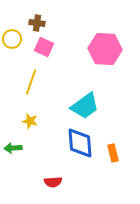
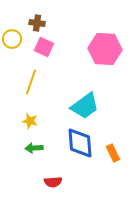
green arrow: moved 21 px right
orange rectangle: rotated 12 degrees counterclockwise
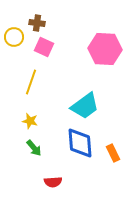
yellow circle: moved 2 px right, 2 px up
green arrow: rotated 126 degrees counterclockwise
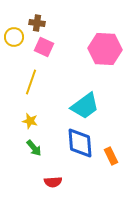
orange rectangle: moved 2 px left, 3 px down
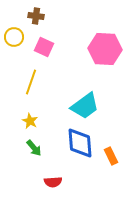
brown cross: moved 1 px left, 7 px up
yellow star: rotated 14 degrees clockwise
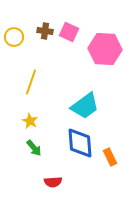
brown cross: moved 9 px right, 15 px down
pink square: moved 25 px right, 15 px up
orange rectangle: moved 1 px left, 1 px down
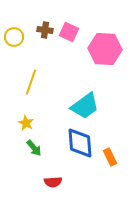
brown cross: moved 1 px up
yellow star: moved 4 px left, 2 px down
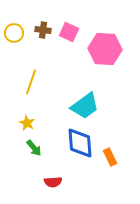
brown cross: moved 2 px left
yellow circle: moved 4 px up
yellow star: moved 1 px right
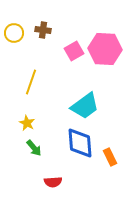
pink square: moved 5 px right, 19 px down; rotated 36 degrees clockwise
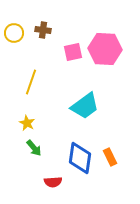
pink square: moved 1 px left, 1 px down; rotated 18 degrees clockwise
blue diamond: moved 15 px down; rotated 12 degrees clockwise
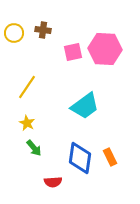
yellow line: moved 4 px left, 5 px down; rotated 15 degrees clockwise
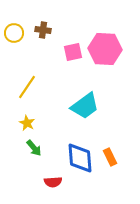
blue diamond: rotated 12 degrees counterclockwise
